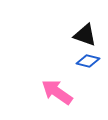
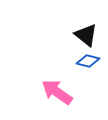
black triangle: moved 1 px right; rotated 20 degrees clockwise
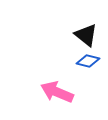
pink arrow: rotated 12 degrees counterclockwise
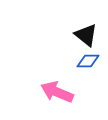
blue diamond: rotated 15 degrees counterclockwise
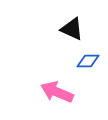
black triangle: moved 14 px left, 6 px up; rotated 15 degrees counterclockwise
